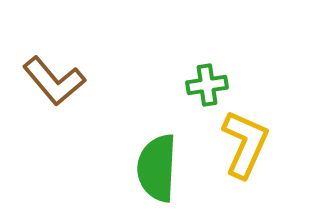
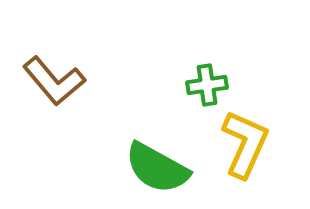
green semicircle: rotated 64 degrees counterclockwise
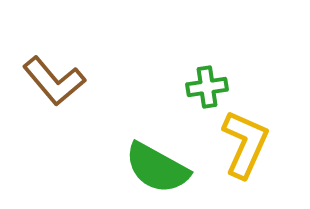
green cross: moved 2 px down
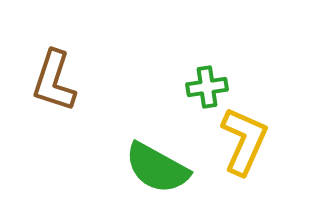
brown L-shape: rotated 58 degrees clockwise
yellow L-shape: moved 1 px left, 3 px up
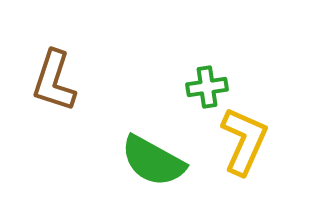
green semicircle: moved 4 px left, 7 px up
